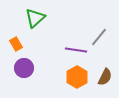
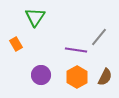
green triangle: moved 1 px up; rotated 15 degrees counterclockwise
purple circle: moved 17 px right, 7 px down
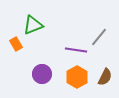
green triangle: moved 2 px left, 8 px down; rotated 35 degrees clockwise
purple circle: moved 1 px right, 1 px up
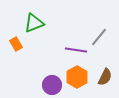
green triangle: moved 1 px right, 2 px up
purple circle: moved 10 px right, 11 px down
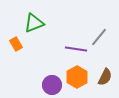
purple line: moved 1 px up
